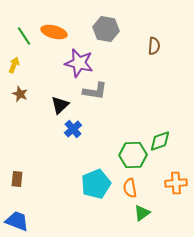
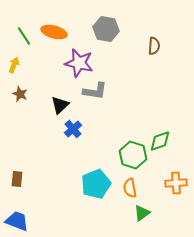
green hexagon: rotated 20 degrees clockwise
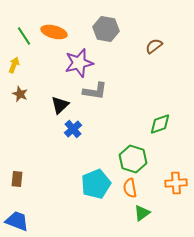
brown semicircle: rotated 132 degrees counterclockwise
purple star: rotated 28 degrees counterclockwise
green diamond: moved 17 px up
green hexagon: moved 4 px down
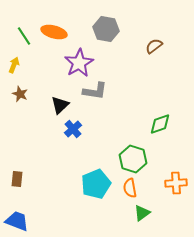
purple star: rotated 16 degrees counterclockwise
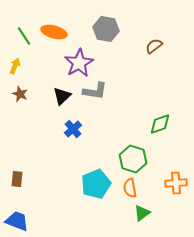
yellow arrow: moved 1 px right, 1 px down
black triangle: moved 2 px right, 9 px up
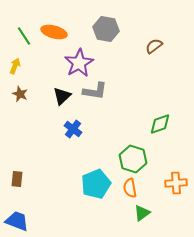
blue cross: rotated 12 degrees counterclockwise
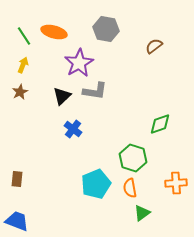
yellow arrow: moved 8 px right, 1 px up
brown star: moved 2 px up; rotated 21 degrees clockwise
green hexagon: moved 1 px up
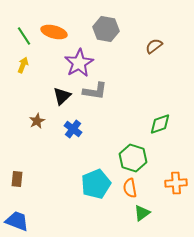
brown star: moved 17 px right, 29 px down
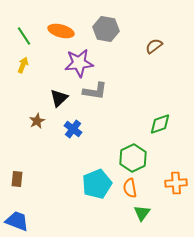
orange ellipse: moved 7 px right, 1 px up
purple star: rotated 24 degrees clockwise
black triangle: moved 3 px left, 2 px down
green hexagon: rotated 16 degrees clockwise
cyan pentagon: moved 1 px right
green triangle: rotated 18 degrees counterclockwise
